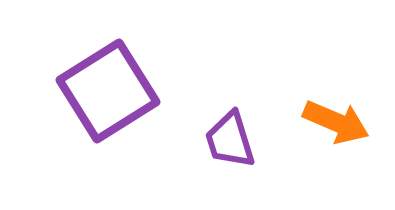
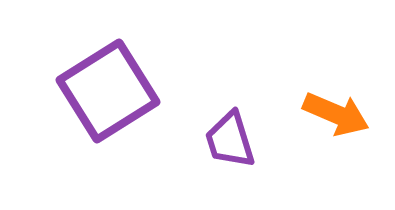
orange arrow: moved 8 px up
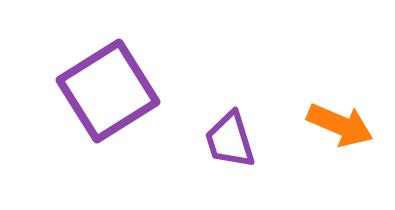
orange arrow: moved 4 px right, 11 px down
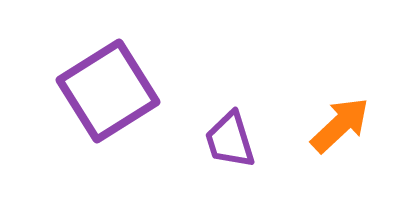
orange arrow: rotated 66 degrees counterclockwise
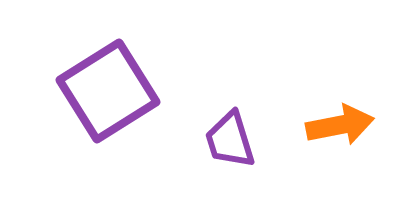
orange arrow: rotated 32 degrees clockwise
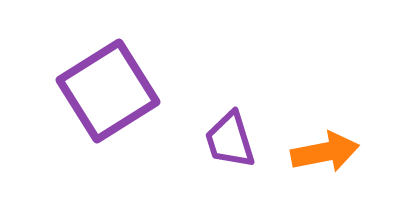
orange arrow: moved 15 px left, 27 px down
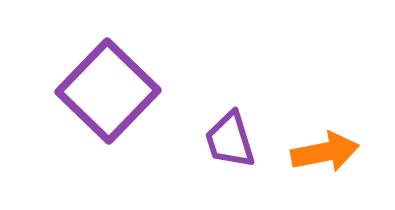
purple square: rotated 14 degrees counterclockwise
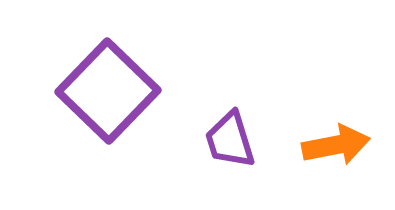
orange arrow: moved 11 px right, 7 px up
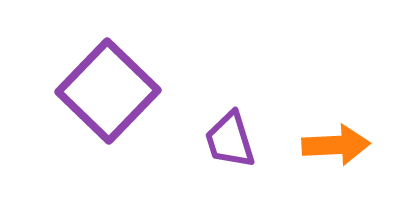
orange arrow: rotated 8 degrees clockwise
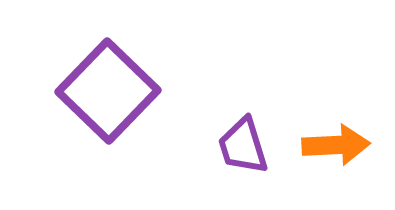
purple trapezoid: moved 13 px right, 6 px down
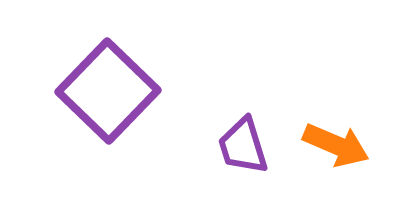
orange arrow: rotated 26 degrees clockwise
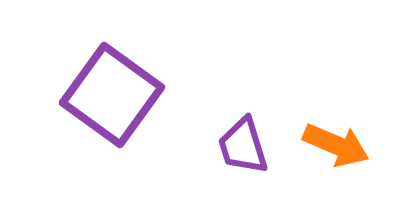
purple square: moved 4 px right, 4 px down; rotated 8 degrees counterclockwise
